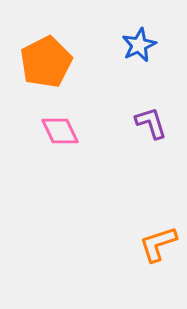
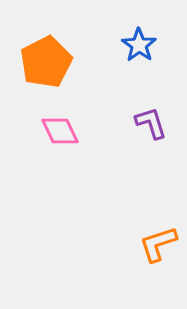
blue star: rotated 12 degrees counterclockwise
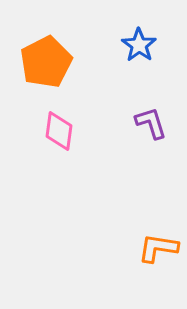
pink diamond: moved 1 px left; rotated 33 degrees clockwise
orange L-shape: moved 4 px down; rotated 27 degrees clockwise
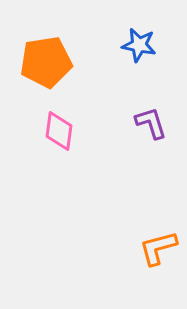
blue star: rotated 24 degrees counterclockwise
orange pentagon: rotated 18 degrees clockwise
orange L-shape: rotated 24 degrees counterclockwise
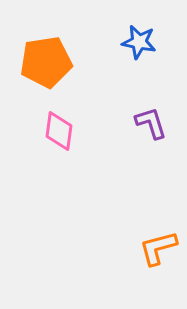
blue star: moved 3 px up
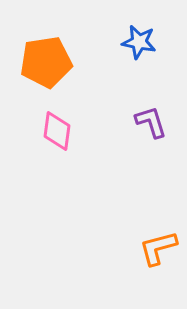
purple L-shape: moved 1 px up
pink diamond: moved 2 px left
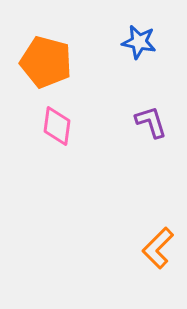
orange pentagon: rotated 24 degrees clockwise
pink diamond: moved 5 px up
orange L-shape: rotated 30 degrees counterclockwise
